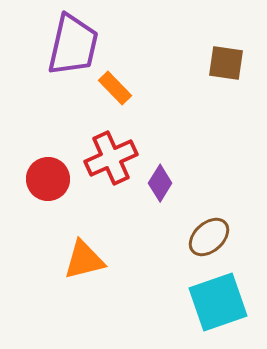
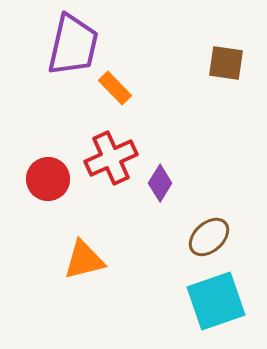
cyan square: moved 2 px left, 1 px up
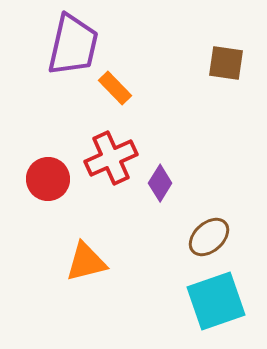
orange triangle: moved 2 px right, 2 px down
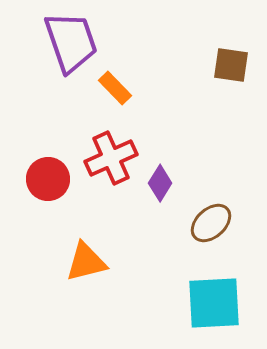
purple trapezoid: moved 2 px left, 3 px up; rotated 32 degrees counterclockwise
brown square: moved 5 px right, 2 px down
brown ellipse: moved 2 px right, 14 px up
cyan square: moved 2 px left, 2 px down; rotated 16 degrees clockwise
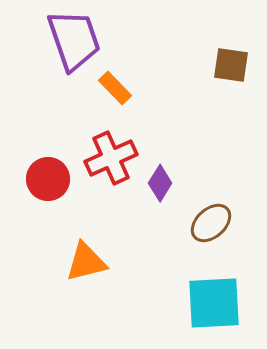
purple trapezoid: moved 3 px right, 2 px up
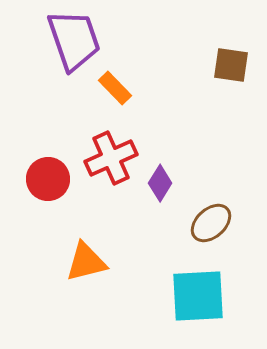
cyan square: moved 16 px left, 7 px up
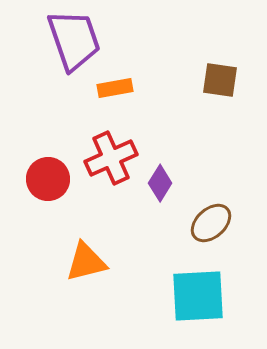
brown square: moved 11 px left, 15 px down
orange rectangle: rotated 56 degrees counterclockwise
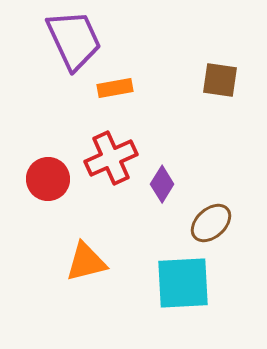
purple trapezoid: rotated 6 degrees counterclockwise
purple diamond: moved 2 px right, 1 px down
cyan square: moved 15 px left, 13 px up
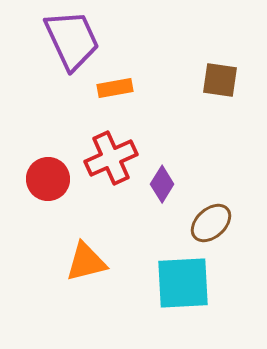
purple trapezoid: moved 2 px left
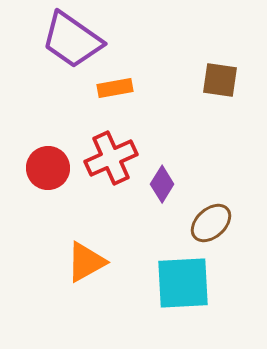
purple trapezoid: rotated 150 degrees clockwise
red circle: moved 11 px up
orange triangle: rotated 15 degrees counterclockwise
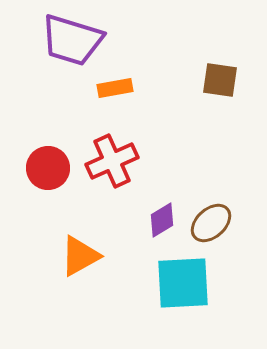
purple trapezoid: rotated 18 degrees counterclockwise
red cross: moved 1 px right, 3 px down
purple diamond: moved 36 px down; rotated 27 degrees clockwise
orange triangle: moved 6 px left, 6 px up
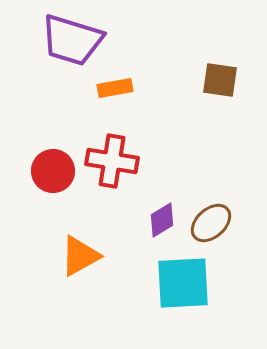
red cross: rotated 33 degrees clockwise
red circle: moved 5 px right, 3 px down
